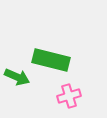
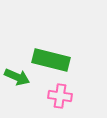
pink cross: moved 9 px left; rotated 25 degrees clockwise
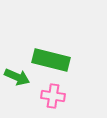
pink cross: moved 7 px left
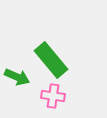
green rectangle: rotated 36 degrees clockwise
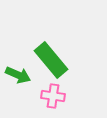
green arrow: moved 1 px right, 2 px up
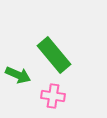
green rectangle: moved 3 px right, 5 px up
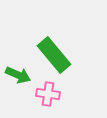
pink cross: moved 5 px left, 2 px up
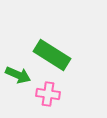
green rectangle: moved 2 px left; rotated 18 degrees counterclockwise
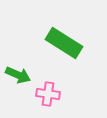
green rectangle: moved 12 px right, 12 px up
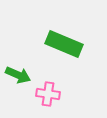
green rectangle: moved 1 px down; rotated 9 degrees counterclockwise
